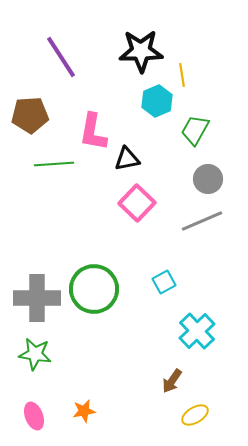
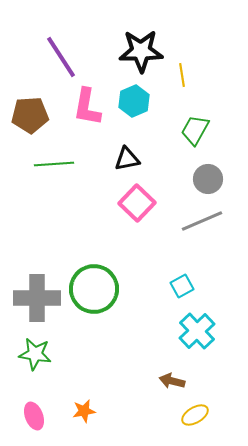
cyan hexagon: moved 23 px left
pink L-shape: moved 6 px left, 25 px up
cyan square: moved 18 px right, 4 px down
brown arrow: rotated 70 degrees clockwise
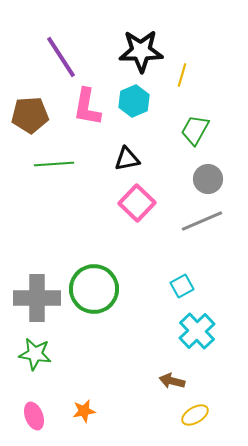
yellow line: rotated 25 degrees clockwise
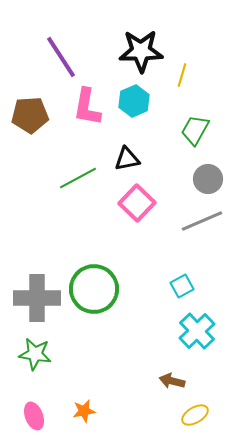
green line: moved 24 px right, 14 px down; rotated 24 degrees counterclockwise
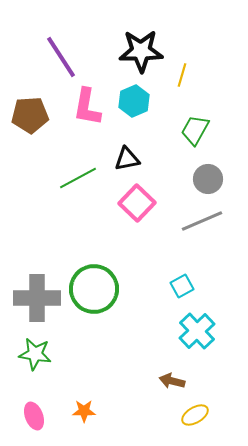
orange star: rotated 10 degrees clockwise
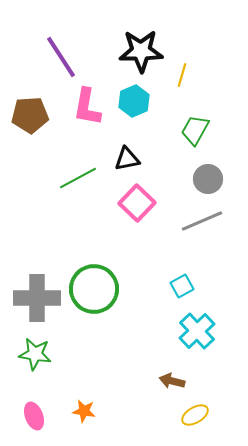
orange star: rotated 10 degrees clockwise
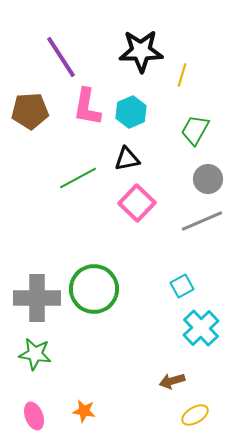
cyan hexagon: moved 3 px left, 11 px down
brown pentagon: moved 4 px up
cyan cross: moved 4 px right, 3 px up
brown arrow: rotated 30 degrees counterclockwise
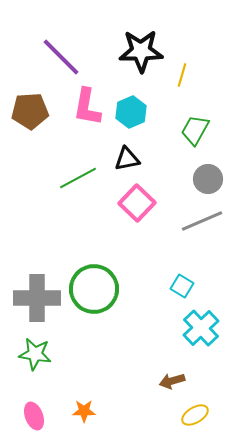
purple line: rotated 12 degrees counterclockwise
cyan square: rotated 30 degrees counterclockwise
orange star: rotated 10 degrees counterclockwise
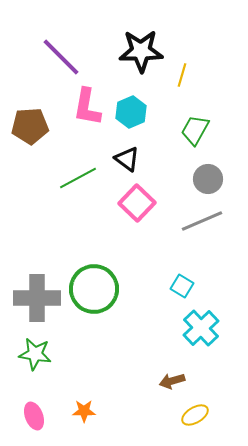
brown pentagon: moved 15 px down
black triangle: rotated 48 degrees clockwise
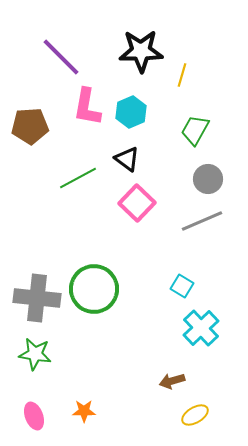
gray cross: rotated 6 degrees clockwise
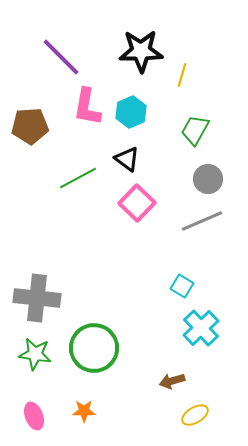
green circle: moved 59 px down
